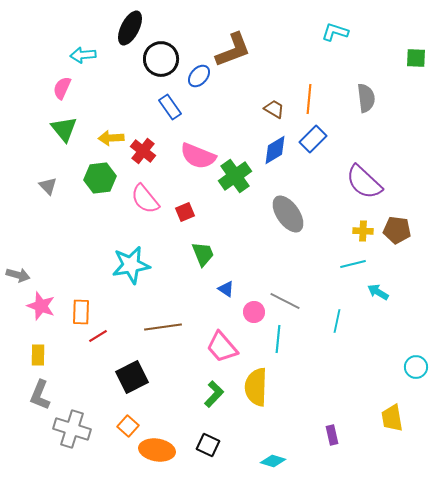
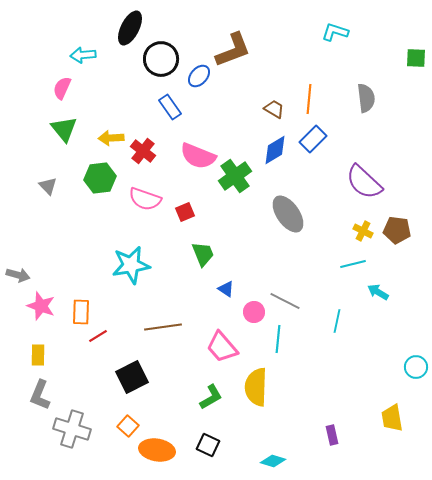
pink semicircle at (145, 199): rotated 32 degrees counterclockwise
yellow cross at (363, 231): rotated 24 degrees clockwise
green L-shape at (214, 394): moved 3 px left, 3 px down; rotated 16 degrees clockwise
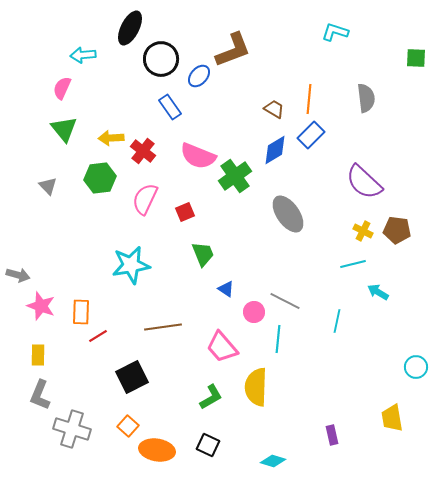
blue rectangle at (313, 139): moved 2 px left, 4 px up
pink semicircle at (145, 199): rotated 96 degrees clockwise
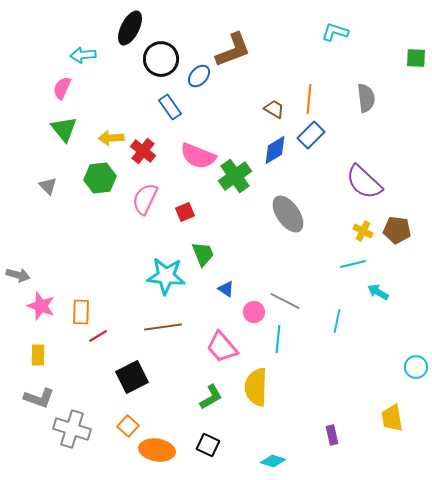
cyan star at (131, 265): moved 35 px right, 11 px down; rotated 15 degrees clockwise
gray L-shape at (40, 395): moved 1 px left, 3 px down; rotated 92 degrees counterclockwise
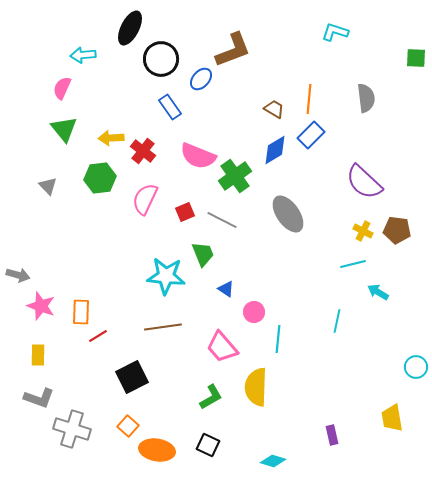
blue ellipse at (199, 76): moved 2 px right, 3 px down
gray line at (285, 301): moved 63 px left, 81 px up
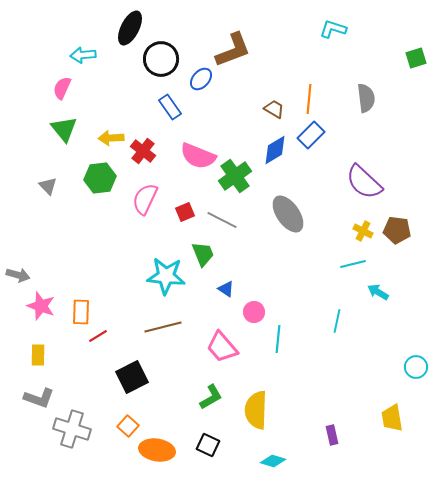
cyan L-shape at (335, 32): moved 2 px left, 3 px up
green square at (416, 58): rotated 20 degrees counterclockwise
brown line at (163, 327): rotated 6 degrees counterclockwise
yellow semicircle at (256, 387): moved 23 px down
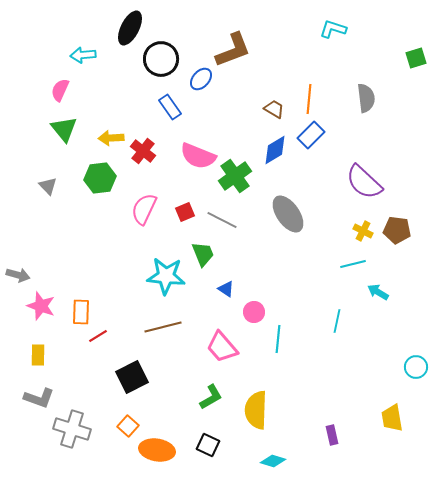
pink semicircle at (62, 88): moved 2 px left, 2 px down
pink semicircle at (145, 199): moved 1 px left, 10 px down
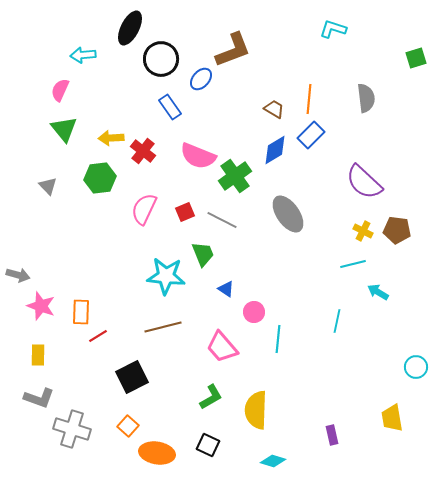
orange ellipse at (157, 450): moved 3 px down
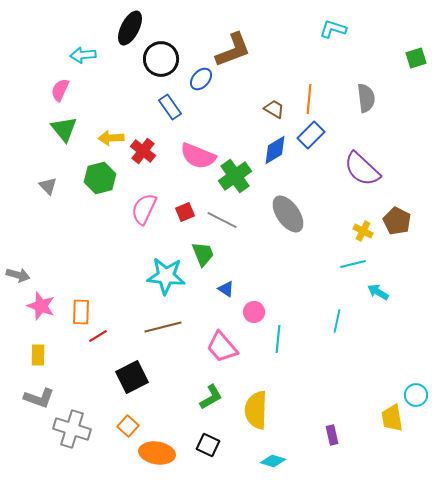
green hexagon at (100, 178): rotated 8 degrees counterclockwise
purple semicircle at (364, 182): moved 2 px left, 13 px up
brown pentagon at (397, 230): moved 9 px up; rotated 20 degrees clockwise
cyan circle at (416, 367): moved 28 px down
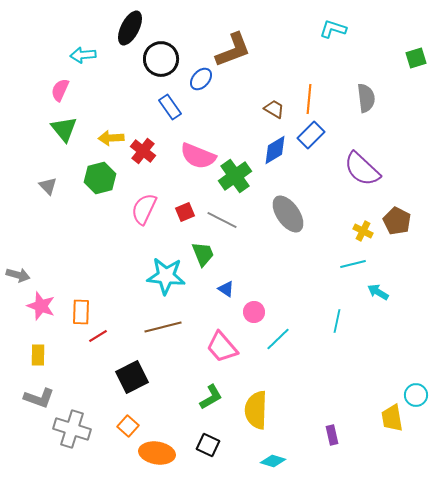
cyan line at (278, 339): rotated 40 degrees clockwise
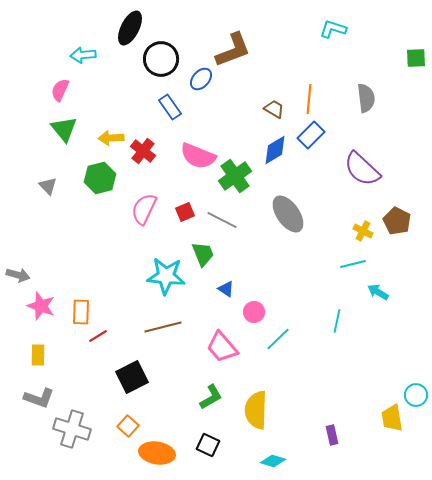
green square at (416, 58): rotated 15 degrees clockwise
